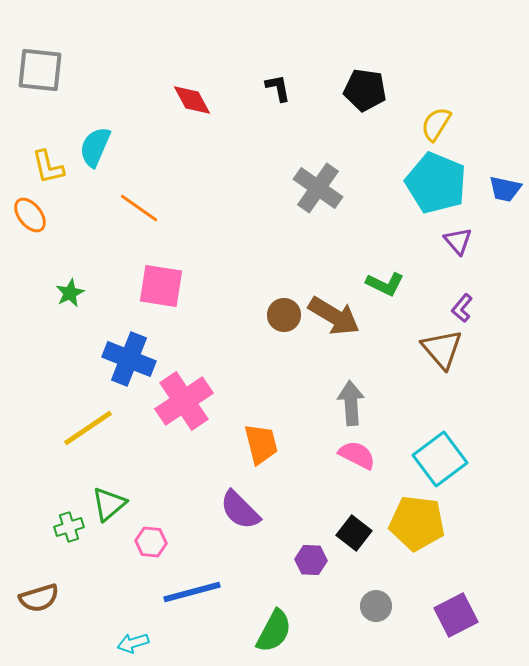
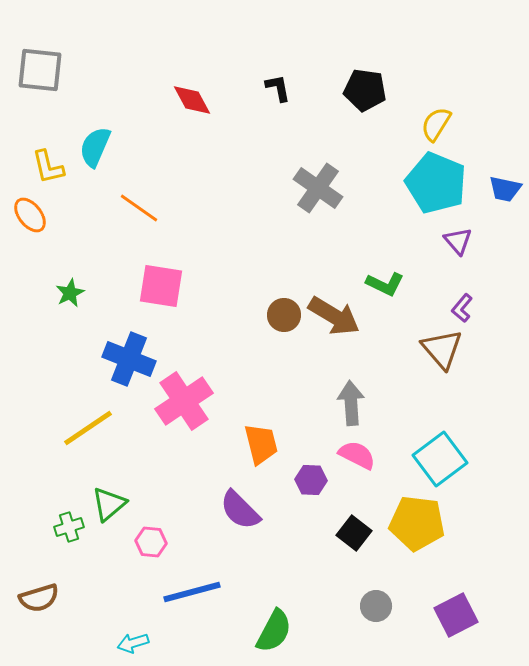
purple hexagon: moved 80 px up
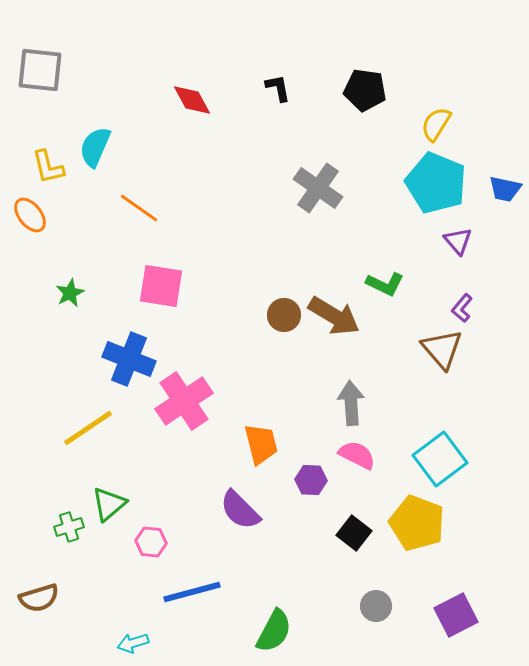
yellow pentagon: rotated 14 degrees clockwise
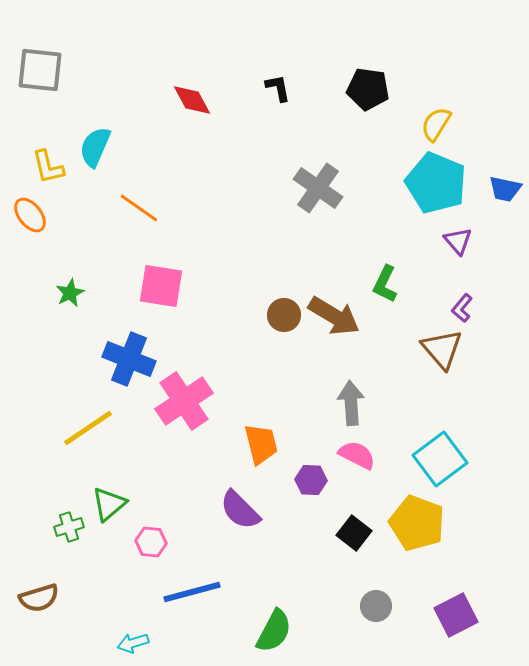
black pentagon: moved 3 px right, 1 px up
green L-shape: rotated 90 degrees clockwise
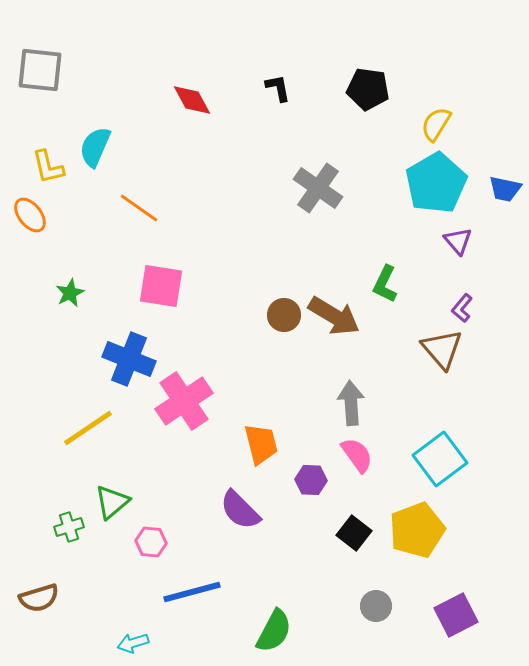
cyan pentagon: rotated 20 degrees clockwise
pink semicircle: rotated 27 degrees clockwise
green triangle: moved 3 px right, 2 px up
yellow pentagon: moved 7 px down; rotated 30 degrees clockwise
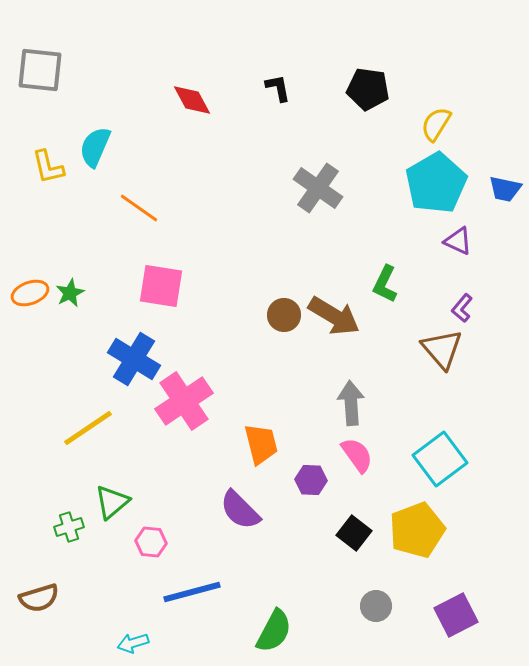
orange ellipse: moved 78 px down; rotated 72 degrees counterclockwise
purple triangle: rotated 24 degrees counterclockwise
blue cross: moved 5 px right; rotated 9 degrees clockwise
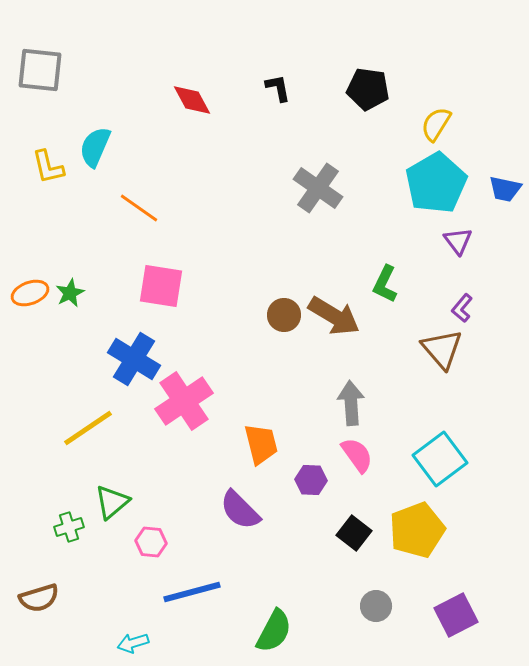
purple triangle: rotated 28 degrees clockwise
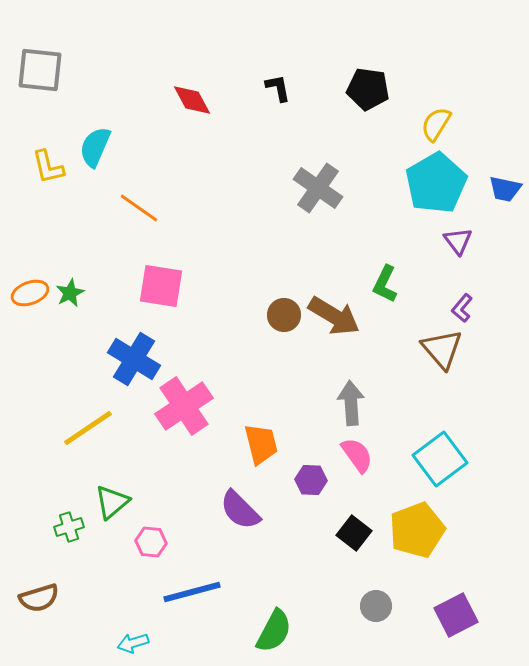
pink cross: moved 5 px down
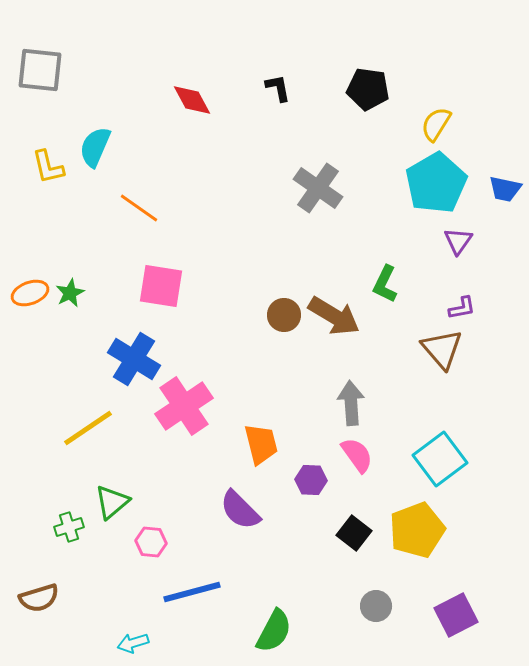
purple triangle: rotated 12 degrees clockwise
purple L-shape: rotated 140 degrees counterclockwise
